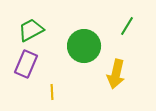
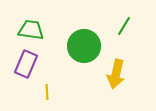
green line: moved 3 px left
green trapezoid: rotated 36 degrees clockwise
yellow line: moved 5 px left
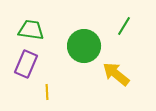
yellow arrow: rotated 116 degrees clockwise
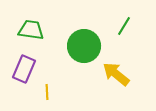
purple rectangle: moved 2 px left, 5 px down
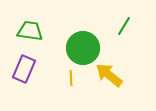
green trapezoid: moved 1 px left, 1 px down
green circle: moved 1 px left, 2 px down
yellow arrow: moved 7 px left, 1 px down
yellow line: moved 24 px right, 14 px up
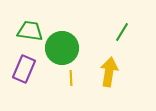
green line: moved 2 px left, 6 px down
green circle: moved 21 px left
yellow arrow: moved 3 px up; rotated 60 degrees clockwise
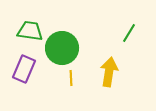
green line: moved 7 px right, 1 px down
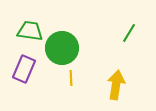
yellow arrow: moved 7 px right, 13 px down
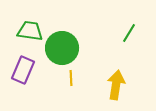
purple rectangle: moved 1 px left, 1 px down
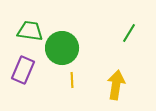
yellow line: moved 1 px right, 2 px down
